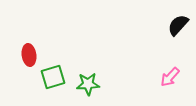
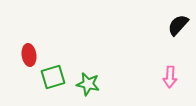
pink arrow: rotated 40 degrees counterclockwise
green star: rotated 15 degrees clockwise
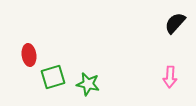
black semicircle: moved 3 px left, 2 px up
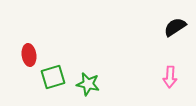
black semicircle: moved 4 px down; rotated 15 degrees clockwise
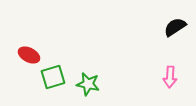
red ellipse: rotated 55 degrees counterclockwise
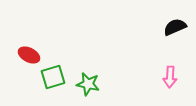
black semicircle: rotated 10 degrees clockwise
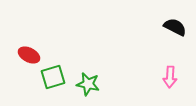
black semicircle: rotated 50 degrees clockwise
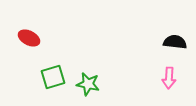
black semicircle: moved 15 px down; rotated 20 degrees counterclockwise
red ellipse: moved 17 px up
pink arrow: moved 1 px left, 1 px down
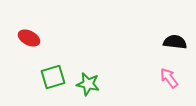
pink arrow: rotated 140 degrees clockwise
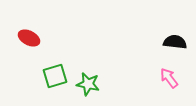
green square: moved 2 px right, 1 px up
